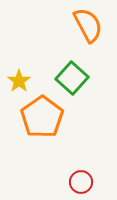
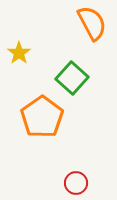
orange semicircle: moved 4 px right, 2 px up
yellow star: moved 28 px up
red circle: moved 5 px left, 1 px down
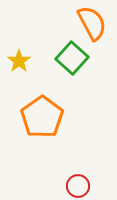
yellow star: moved 8 px down
green square: moved 20 px up
red circle: moved 2 px right, 3 px down
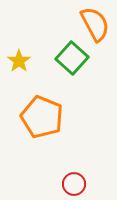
orange semicircle: moved 3 px right, 1 px down
orange pentagon: rotated 15 degrees counterclockwise
red circle: moved 4 px left, 2 px up
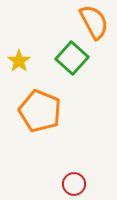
orange semicircle: moved 1 px left, 2 px up
orange pentagon: moved 2 px left, 6 px up
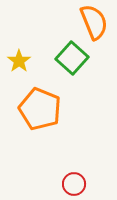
orange semicircle: rotated 6 degrees clockwise
orange pentagon: moved 2 px up
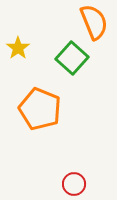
yellow star: moved 1 px left, 13 px up
